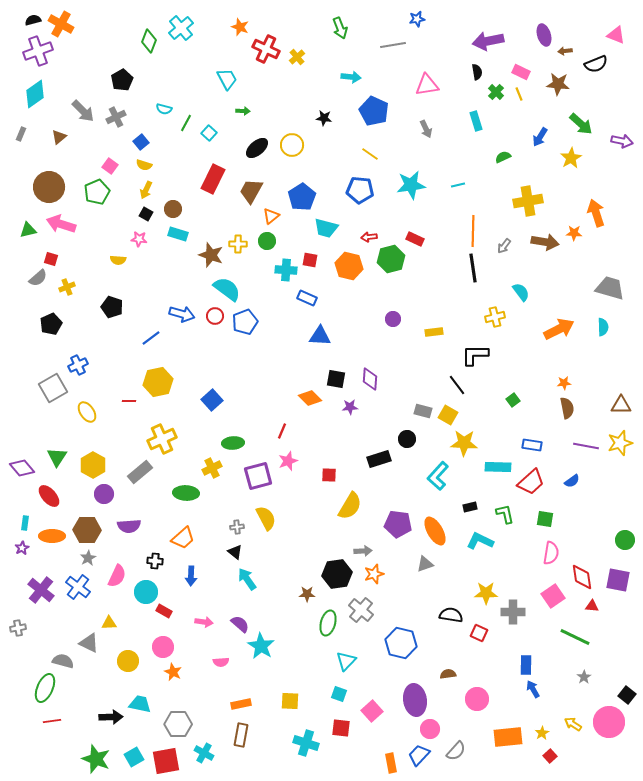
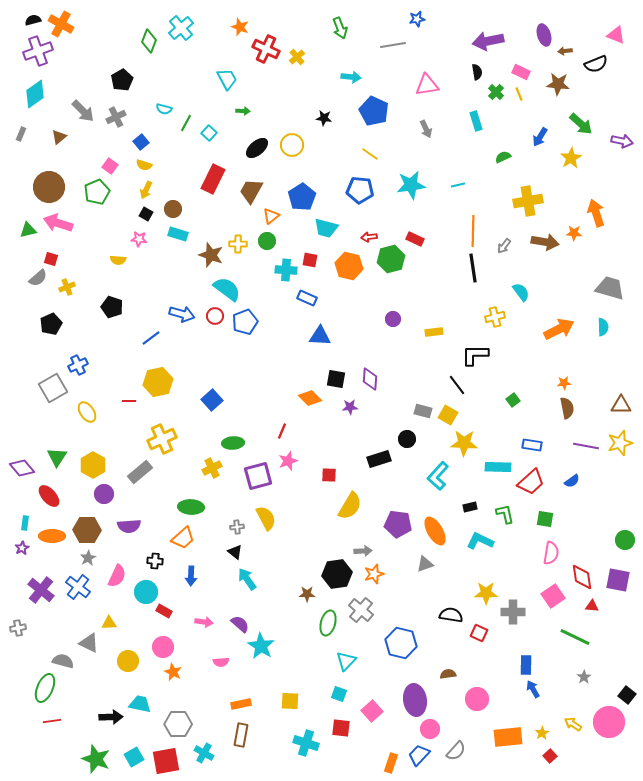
pink arrow at (61, 224): moved 3 px left, 1 px up
green ellipse at (186, 493): moved 5 px right, 14 px down
orange rectangle at (391, 763): rotated 30 degrees clockwise
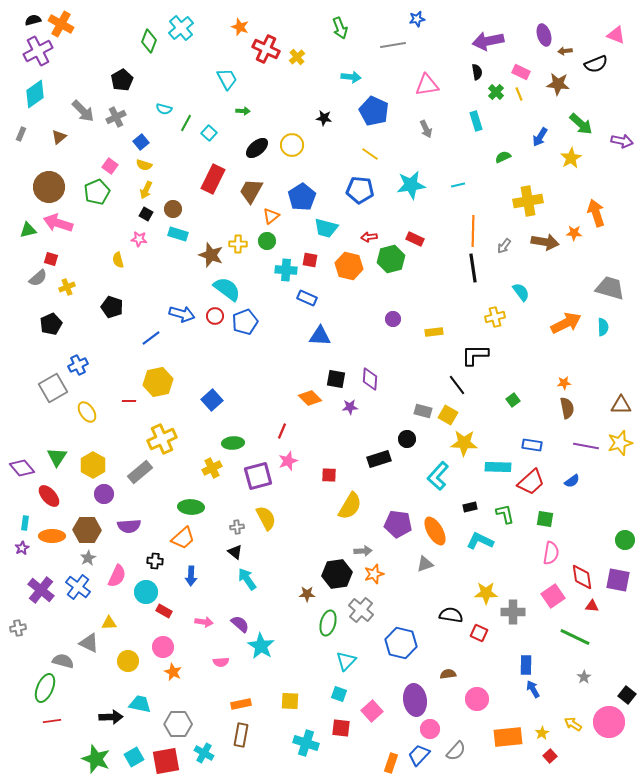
purple cross at (38, 51): rotated 8 degrees counterclockwise
yellow semicircle at (118, 260): rotated 70 degrees clockwise
orange arrow at (559, 329): moved 7 px right, 6 px up
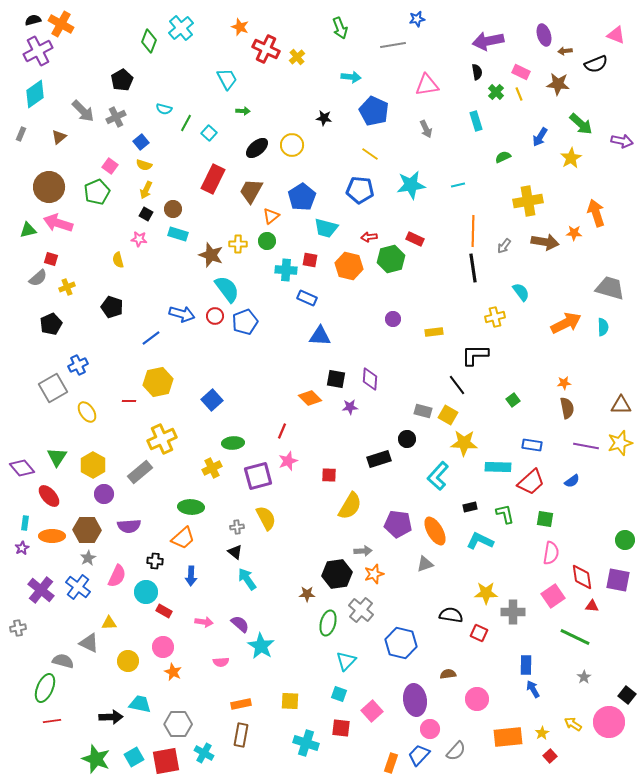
cyan semicircle at (227, 289): rotated 16 degrees clockwise
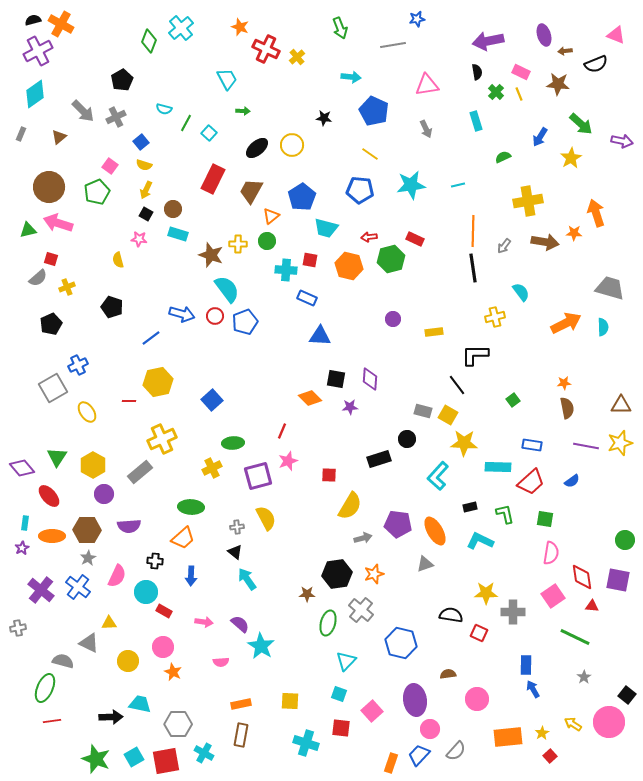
gray arrow at (363, 551): moved 13 px up; rotated 12 degrees counterclockwise
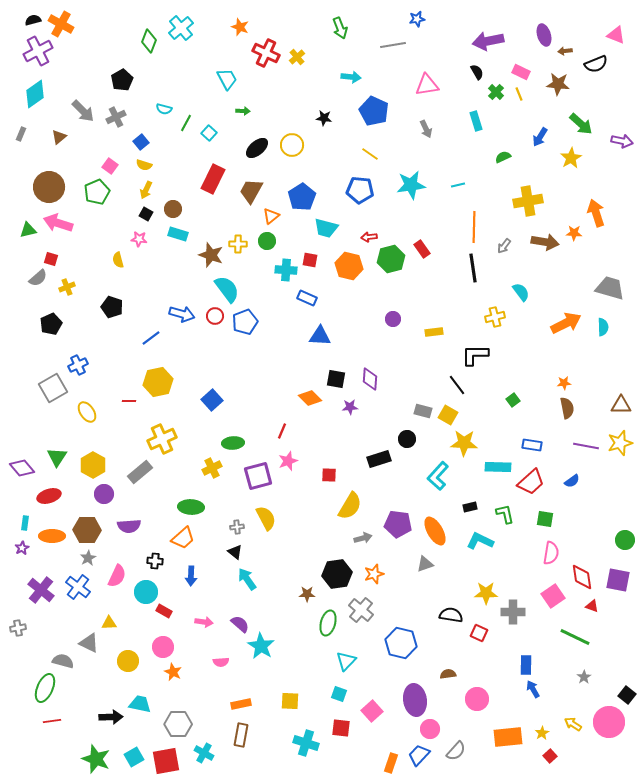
red cross at (266, 49): moved 4 px down
black semicircle at (477, 72): rotated 21 degrees counterclockwise
orange line at (473, 231): moved 1 px right, 4 px up
red rectangle at (415, 239): moved 7 px right, 10 px down; rotated 30 degrees clockwise
red ellipse at (49, 496): rotated 65 degrees counterclockwise
red triangle at (592, 606): rotated 16 degrees clockwise
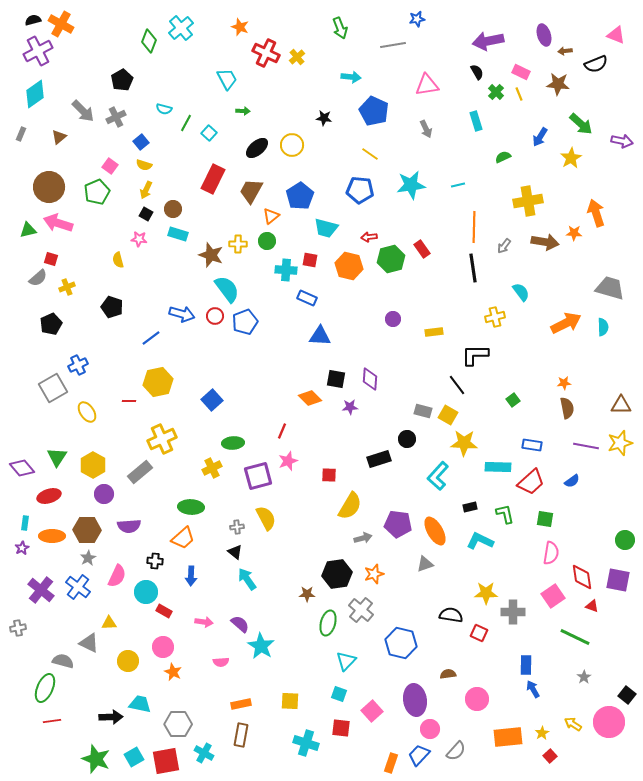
blue pentagon at (302, 197): moved 2 px left, 1 px up
